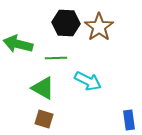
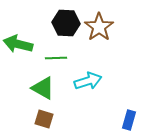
cyan arrow: rotated 44 degrees counterclockwise
blue rectangle: rotated 24 degrees clockwise
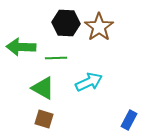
green arrow: moved 3 px right, 3 px down; rotated 12 degrees counterclockwise
cyan arrow: moved 1 px right, 1 px down; rotated 8 degrees counterclockwise
blue rectangle: rotated 12 degrees clockwise
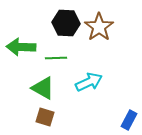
brown square: moved 1 px right, 2 px up
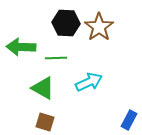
brown square: moved 5 px down
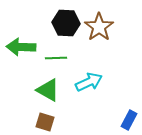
green triangle: moved 5 px right, 2 px down
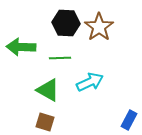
green line: moved 4 px right
cyan arrow: moved 1 px right
